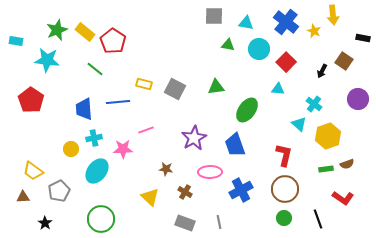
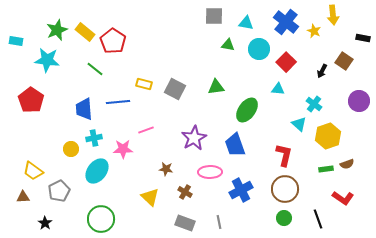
purple circle at (358, 99): moved 1 px right, 2 px down
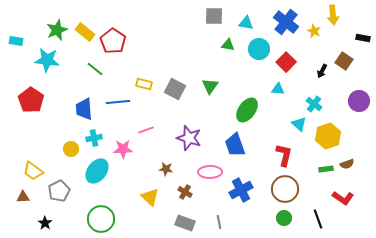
green triangle at (216, 87): moved 6 px left, 1 px up; rotated 48 degrees counterclockwise
purple star at (194, 138): moved 5 px left; rotated 25 degrees counterclockwise
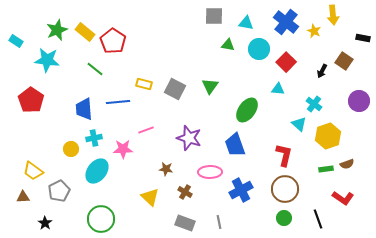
cyan rectangle at (16, 41): rotated 24 degrees clockwise
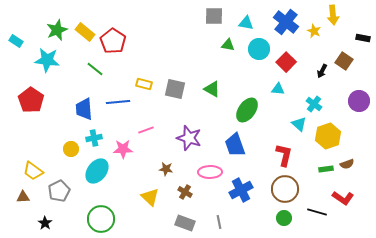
green triangle at (210, 86): moved 2 px right, 3 px down; rotated 36 degrees counterclockwise
gray square at (175, 89): rotated 15 degrees counterclockwise
black line at (318, 219): moved 1 px left, 7 px up; rotated 54 degrees counterclockwise
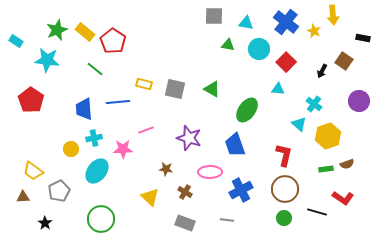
gray line at (219, 222): moved 8 px right, 2 px up; rotated 72 degrees counterclockwise
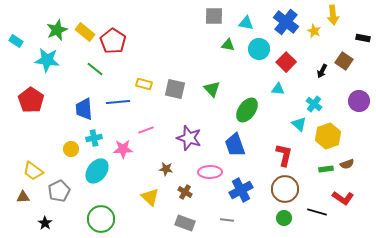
green triangle at (212, 89): rotated 18 degrees clockwise
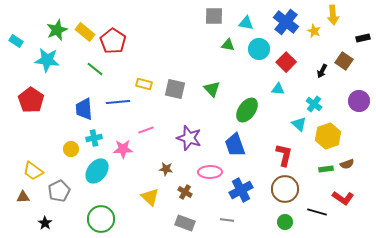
black rectangle at (363, 38): rotated 24 degrees counterclockwise
green circle at (284, 218): moved 1 px right, 4 px down
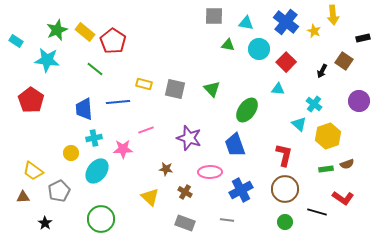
yellow circle at (71, 149): moved 4 px down
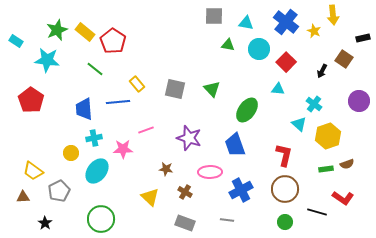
brown square at (344, 61): moved 2 px up
yellow rectangle at (144, 84): moved 7 px left; rotated 35 degrees clockwise
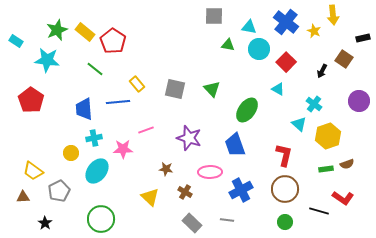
cyan triangle at (246, 23): moved 3 px right, 4 px down
cyan triangle at (278, 89): rotated 24 degrees clockwise
black line at (317, 212): moved 2 px right, 1 px up
gray rectangle at (185, 223): moved 7 px right; rotated 24 degrees clockwise
